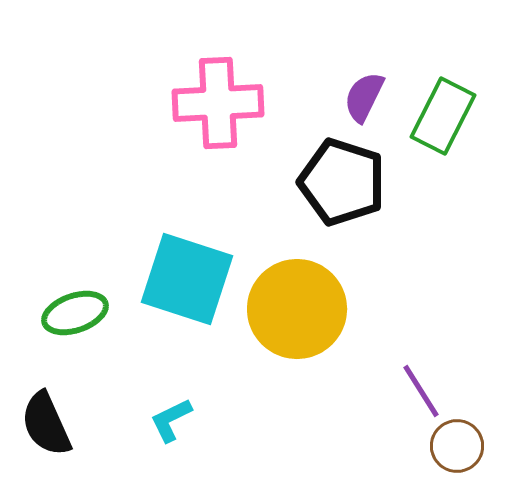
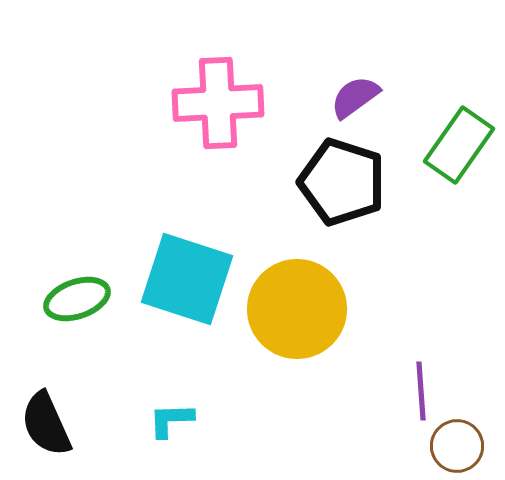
purple semicircle: moved 9 px left; rotated 28 degrees clockwise
green rectangle: moved 16 px right, 29 px down; rotated 8 degrees clockwise
green ellipse: moved 2 px right, 14 px up
purple line: rotated 28 degrees clockwise
cyan L-shape: rotated 24 degrees clockwise
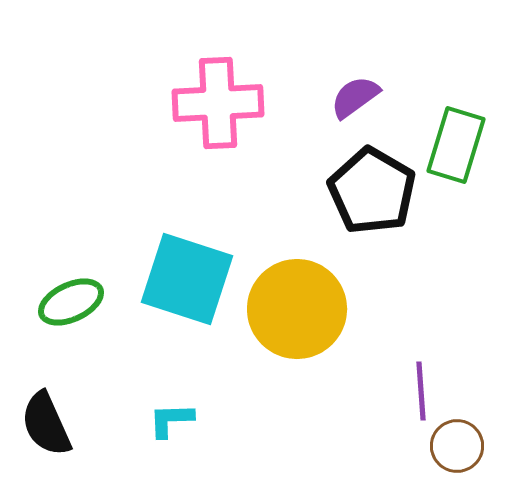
green rectangle: moved 3 px left; rotated 18 degrees counterclockwise
black pentagon: moved 30 px right, 9 px down; rotated 12 degrees clockwise
green ellipse: moved 6 px left, 3 px down; rotated 6 degrees counterclockwise
